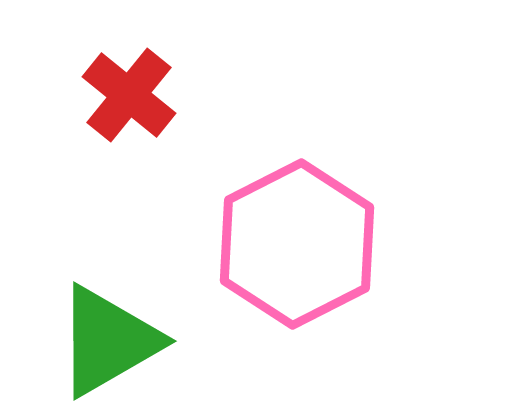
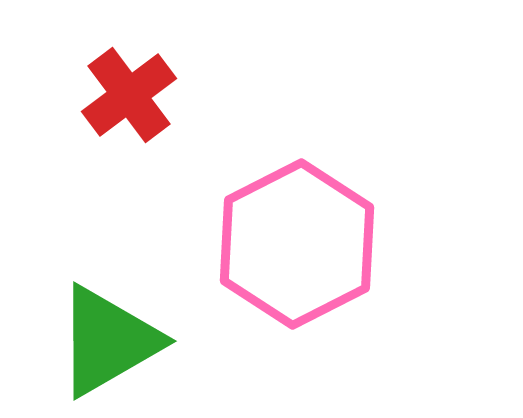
red cross: rotated 14 degrees clockwise
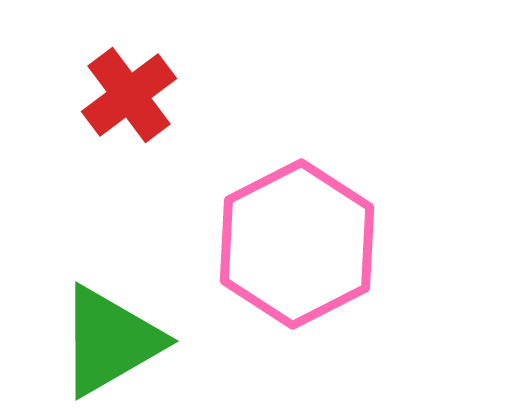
green triangle: moved 2 px right
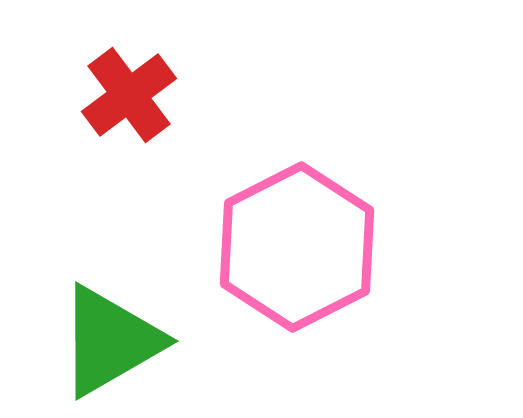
pink hexagon: moved 3 px down
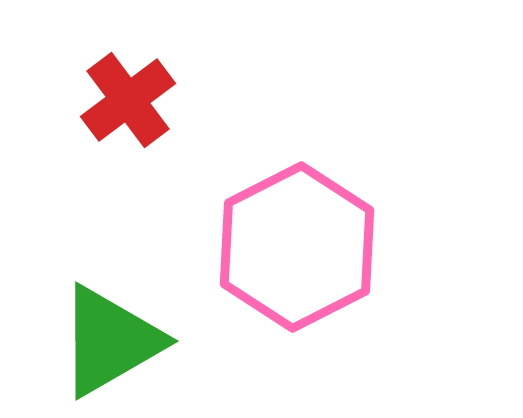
red cross: moved 1 px left, 5 px down
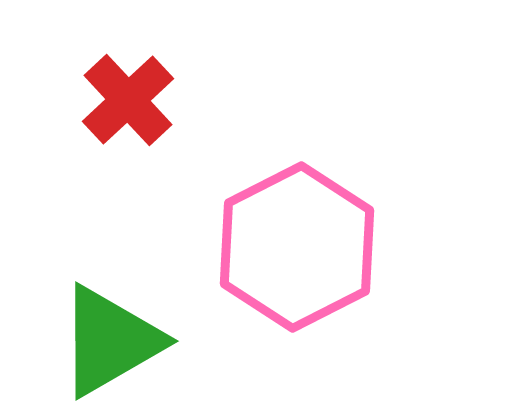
red cross: rotated 6 degrees counterclockwise
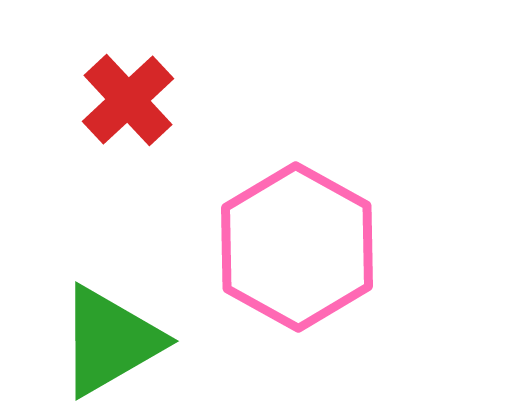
pink hexagon: rotated 4 degrees counterclockwise
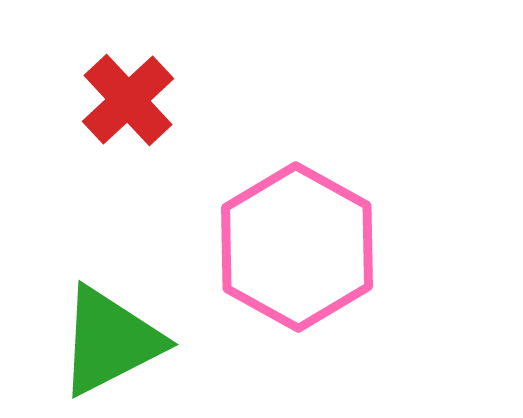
green triangle: rotated 3 degrees clockwise
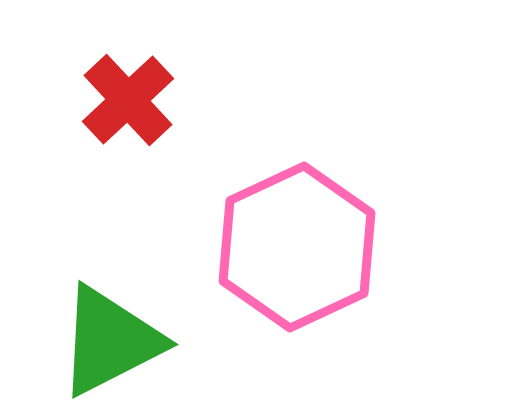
pink hexagon: rotated 6 degrees clockwise
